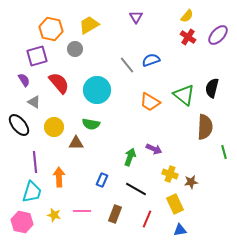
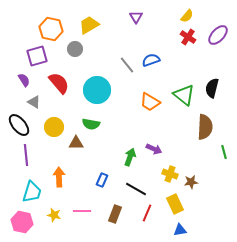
purple line: moved 9 px left, 7 px up
red line: moved 6 px up
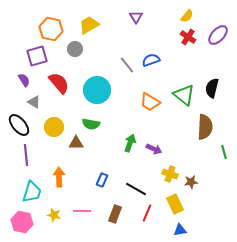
green arrow: moved 14 px up
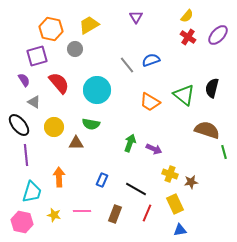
brown semicircle: moved 2 px right, 3 px down; rotated 75 degrees counterclockwise
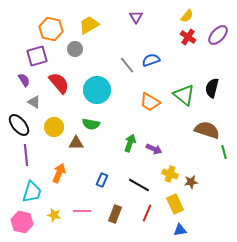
orange arrow: moved 4 px up; rotated 24 degrees clockwise
black line: moved 3 px right, 4 px up
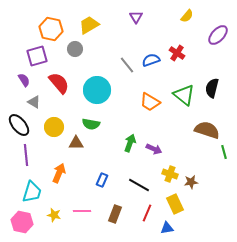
red cross: moved 11 px left, 16 px down
blue triangle: moved 13 px left, 2 px up
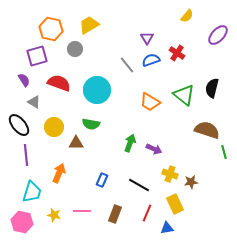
purple triangle: moved 11 px right, 21 px down
red semicircle: rotated 30 degrees counterclockwise
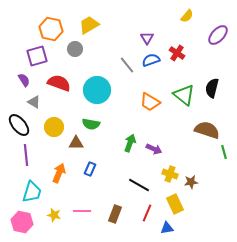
blue rectangle: moved 12 px left, 11 px up
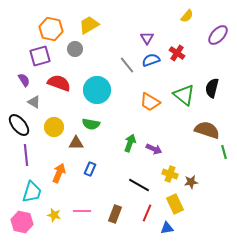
purple square: moved 3 px right
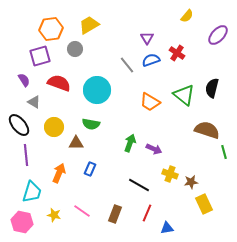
orange hexagon: rotated 20 degrees counterclockwise
yellow rectangle: moved 29 px right
pink line: rotated 36 degrees clockwise
